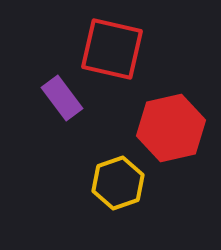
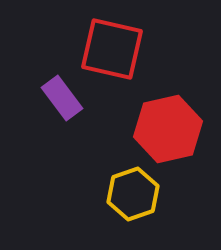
red hexagon: moved 3 px left, 1 px down
yellow hexagon: moved 15 px right, 11 px down
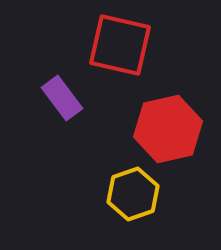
red square: moved 8 px right, 4 px up
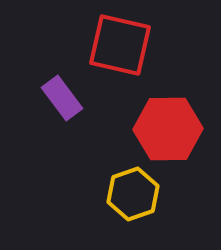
red hexagon: rotated 12 degrees clockwise
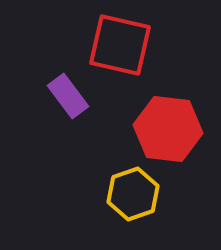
purple rectangle: moved 6 px right, 2 px up
red hexagon: rotated 8 degrees clockwise
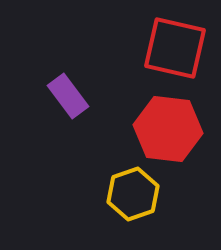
red square: moved 55 px right, 3 px down
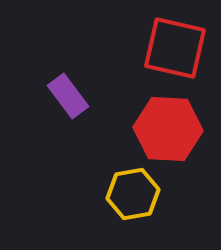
red hexagon: rotated 4 degrees counterclockwise
yellow hexagon: rotated 9 degrees clockwise
